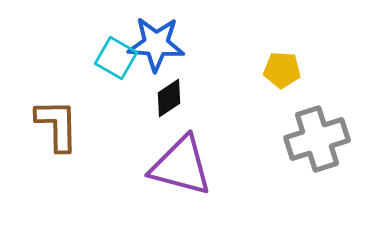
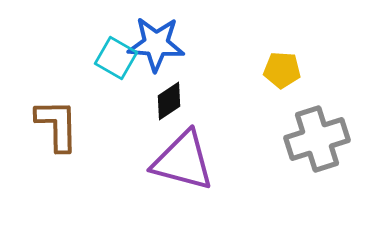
black diamond: moved 3 px down
purple triangle: moved 2 px right, 5 px up
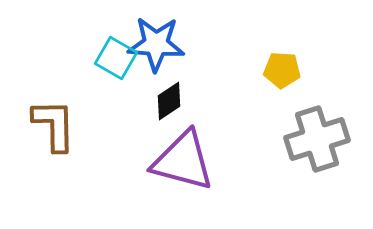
brown L-shape: moved 3 px left
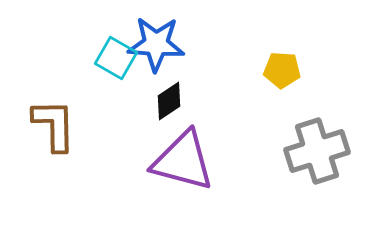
gray cross: moved 12 px down
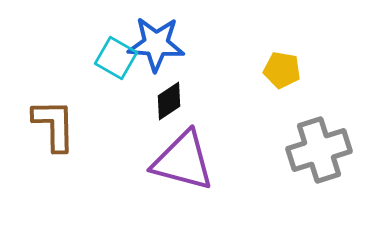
yellow pentagon: rotated 6 degrees clockwise
gray cross: moved 2 px right, 1 px up
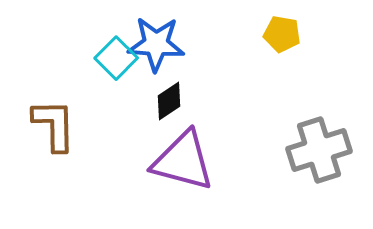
cyan square: rotated 15 degrees clockwise
yellow pentagon: moved 36 px up
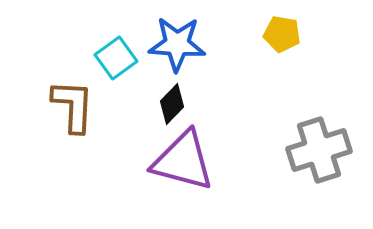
blue star: moved 21 px right
cyan square: rotated 9 degrees clockwise
black diamond: moved 3 px right, 3 px down; rotated 12 degrees counterclockwise
brown L-shape: moved 19 px right, 19 px up; rotated 4 degrees clockwise
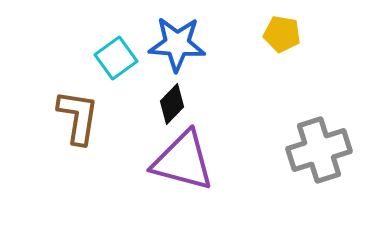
brown L-shape: moved 5 px right, 11 px down; rotated 6 degrees clockwise
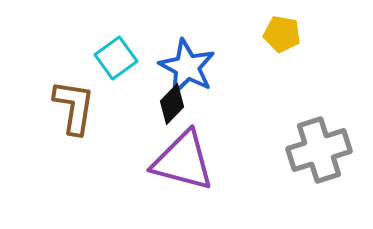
blue star: moved 10 px right, 23 px down; rotated 24 degrees clockwise
brown L-shape: moved 4 px left, 10 px up
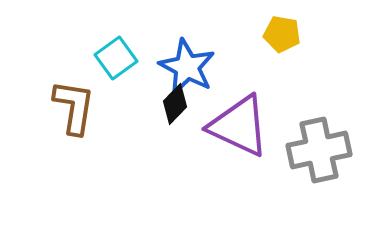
black diamond: moved 3 px right
gray cross: rotated 6 degrees clockwise
purple triangle: moved 56 px right, 35 px up; rotated 10 degrees clockwise
